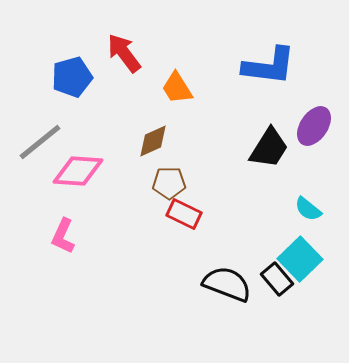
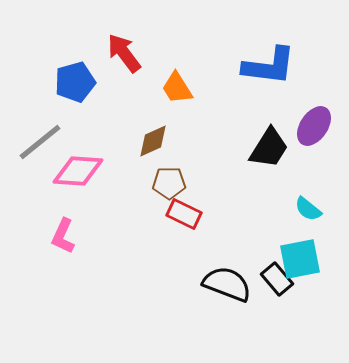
blue pentagon: moved 3 px right, 5 px down
cyan square: rotated 33 degrees clockwise
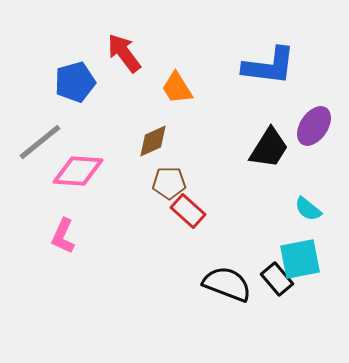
red rectangle: moved 4 px right, 3 px up; rotated 16 degrees clockwise
